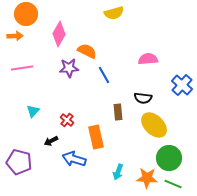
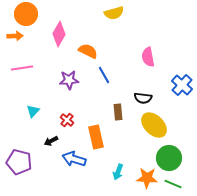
orange semicircle: moved 1 px right
pink semicircle: moved 2 px up; rotated 96 degrees counterclockwise
purple star: moved 12 px down
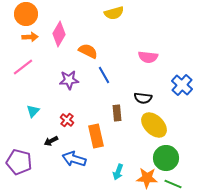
orange arrow: moved 15 px right, 1 px down
pink semicircle: rotated 72 degrees counterclockwise
pink line: moved 1 px right, 1 px up; rotated 30 degrees counterclockwise
brown rectangle: moved 1 px left, 1 px down
orange rectangle: moved 1 px up
green circle: moved 3 px left
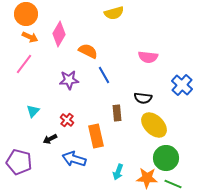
orange arrow: rotated 28 degrees clockwise
pink line: moved 1 px right, 3 px up; rotated 15 degrees counterclockwise
black arrow: moved 1 px left, 2 px up
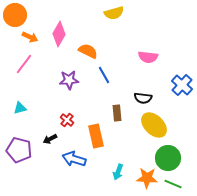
orange circle: moved 11 px left, 1 px down
cyan triangle: moved 13 px left, 3 px up; rotated 32 degrees clockwise
green circle: moved 2 px right
purple pentagon: moved 12 px up
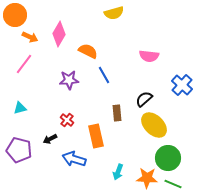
pink semicircle: moved 1 px right, 1 px up
black semicircle: moved 1 px right, 1 px down; rotated 132 degrees clockwise
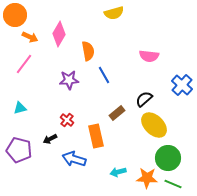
orange semicircle: rotated 54 degrees clockwise
brown rectangle: rotated 56 degrees clockwise
cyan arrow: rotated 56 degrees clockwise
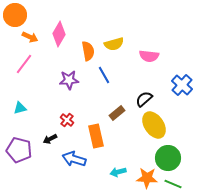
yellow semicircle: moved 31 px down
yellow ellipse: rotated 12 degrees clockwise
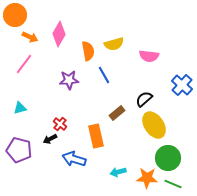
red cross: moved 7 px left, 4 px down
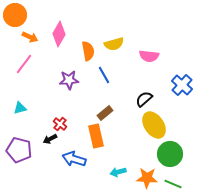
brown rectangle: moved 12 px left
green circle: moved 2 px right, 4 px up
